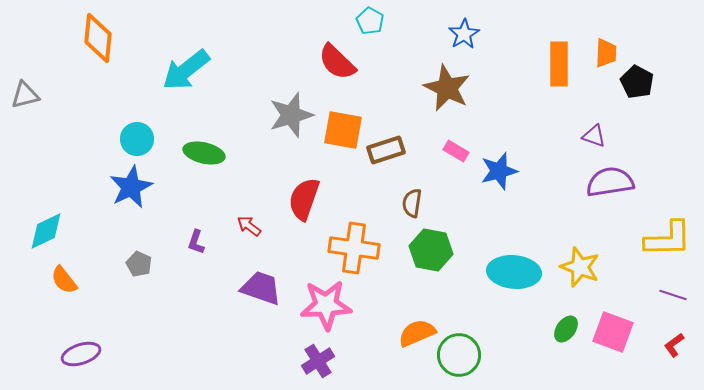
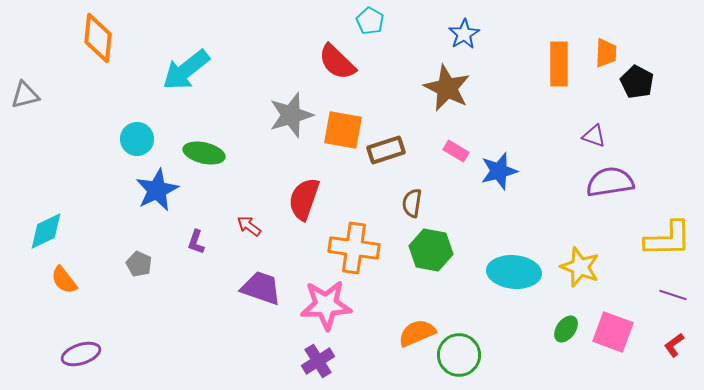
blue star at (131, 187): moved 26 px right, 3 px down
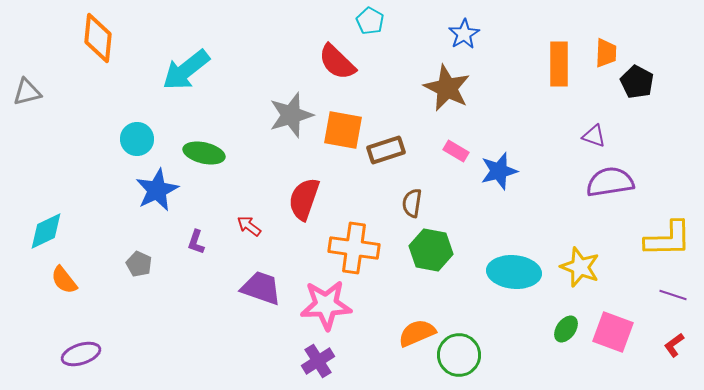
gray triangle at (25, 95): moved 2 px right, 3 px up
